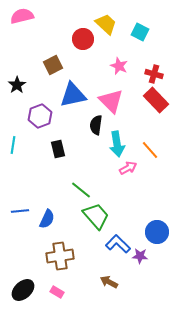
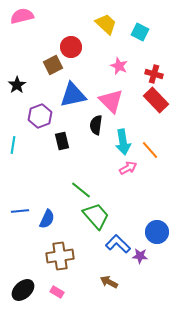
red circle: moved 12 px left, 8 px down
cyan arrow: moved 6 px right, 2 px up
black rectangle: moved 4 px right, 8 px up
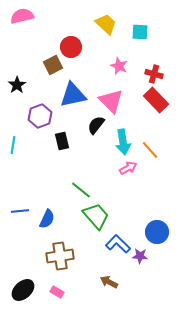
cyan square: rotated 24 degrees counterclockwise
black semicircle: rotated 30 degrees clockwise
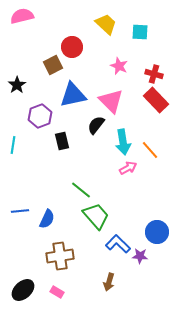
red circle: moved 1 px right
brown arrow: rotated 102 degrees counterclockwise
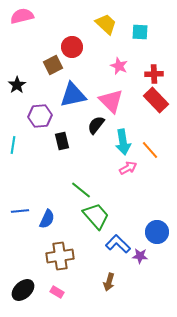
red cross: rotated 18 degrees counterclockwise
purple hexagon: rotated 15 degrees clockwise
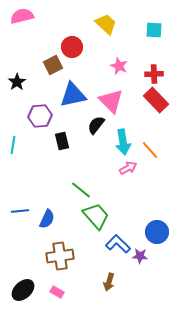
cyan square: moved 14 px right, 2 px up
black star: moved 3 px up
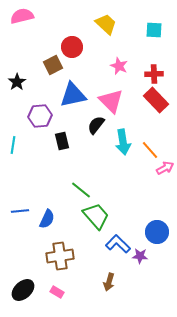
pink arrow: moved 37 px right
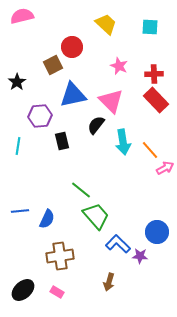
cyan square: moved 4 px left, 3 px up
cyan line: moved 5 px right, 1 px down
